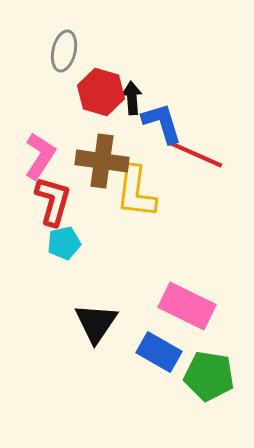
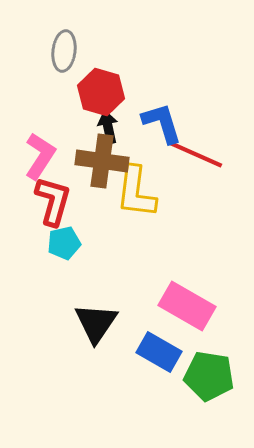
gray ellipse: rotated 6 degrees counterclockwise
black arrow: moved 24 px left, 29 px down; rotated 8 degrees counterclockwise
pink rectangle: rotated 4 degrees clockwise
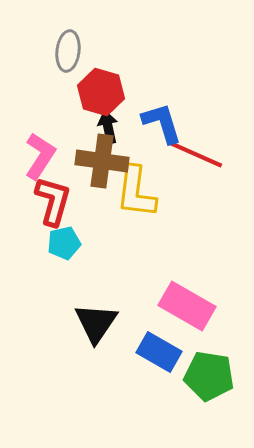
gray ellipse: moved 4 px right
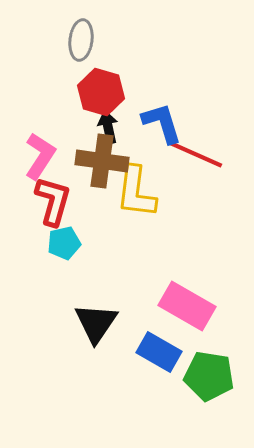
gray ellipse: moved 13 px right, 11 px up
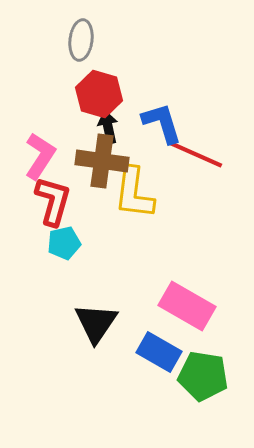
red hexagon: moved 2 px left, 2 px down
yellow L-shape: moved 2 px left, 1 px down
green pentagon: moved 6 px left
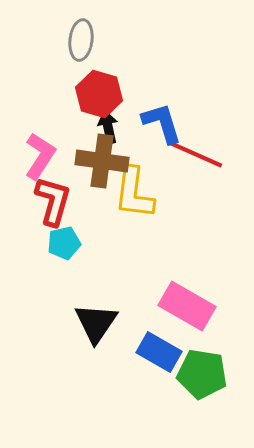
green pentagon: moved 1 px left, 2 px up
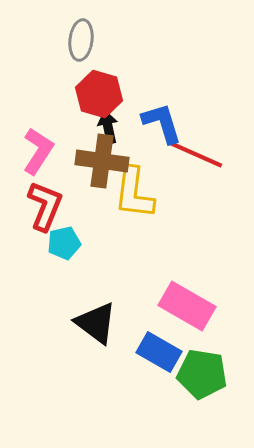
pink L-shape: moved 2 px left, 5 px up
red L-shape: moved 8 px left, 5 px down; rotated 6 degrees clockwise
black triangle: rotated 27 degrees counterclockwise
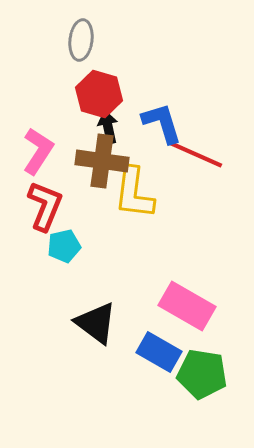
cyan pentagon: moved 3 px down
